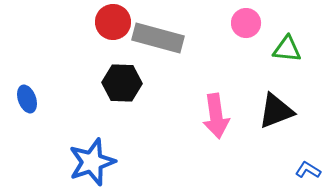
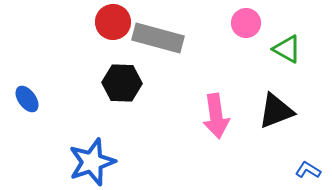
green triangle: rotated 24 degrees clockwise
blue ellipse: rotated 16 degrees counterclockwise
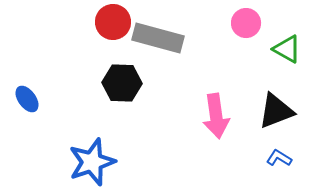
blue L-shape: moved 29 px left, 12 px up
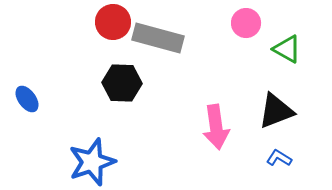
pink arrow: moved 11 px down
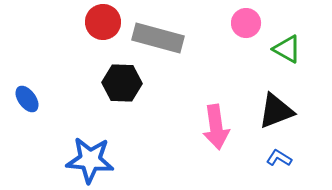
red circle: moved 10 px left
blue star: moved 2 px left, 2 px up; rotated 24 degrees clockwise
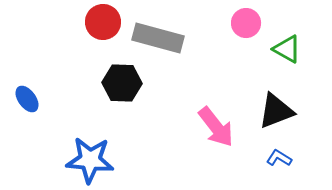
pink arrow: rotated 30 degrees counterclockwise
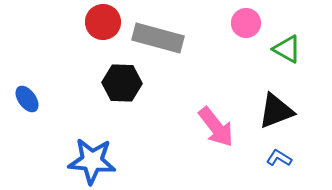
blue star: moved 2 px right, 1 px down
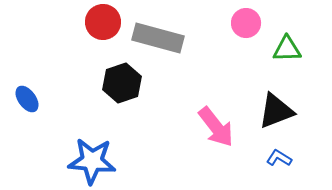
green triangle: rotated 32 degrees counterclockwise
black hexagon: rotated 21 degrees counterclockwise
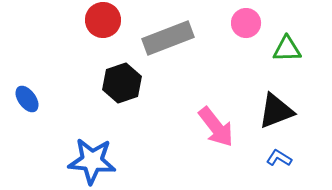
red circle: moved 2 px up
gray rectangle: moved 10 px right; rotated 36 degrees counterclockwise
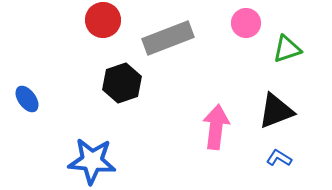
green triangle: rotated 16 degrees counterclockwise
pink arrow: rotated 135 degrees counterclockwise
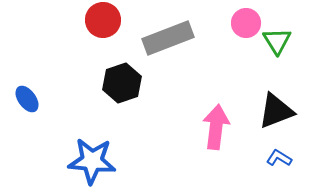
green triangle: moved 10 px left, 8 px up; rotated 44 degrees counterclockwise
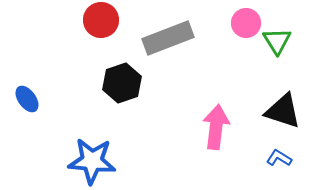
red circle: moved 2 px left
black triangle: moved 7 px right; rotated 39 degrees clockwise
